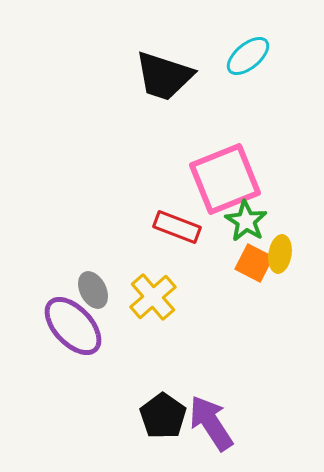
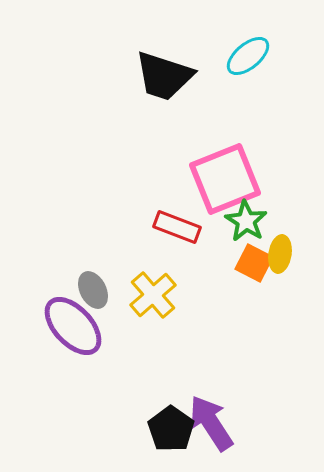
yellow cross: moved 2 px up
black pentagon: moved 8 px right, 13 px down
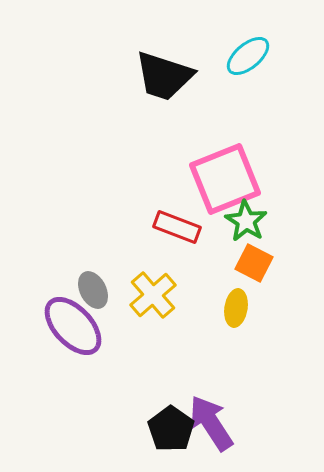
yellow ellipse: moved 44 px left, 54 px down
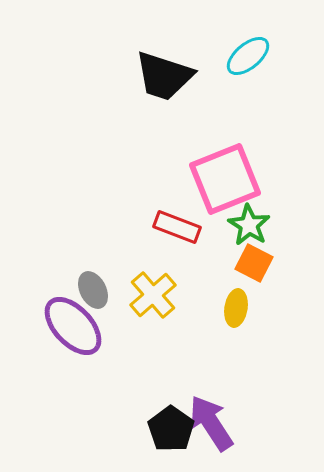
green star: moved 3 px right, 4 px down
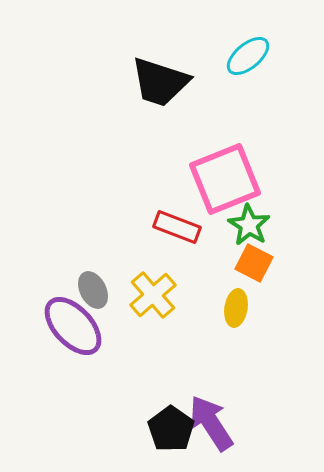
black trapezoid: moved 4 px left, 6 px down
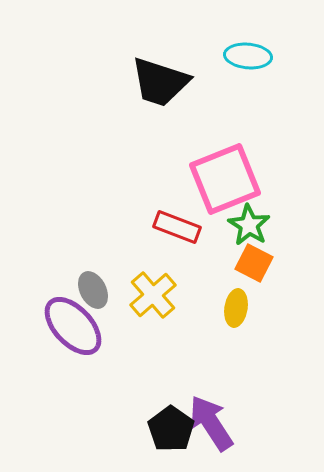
cyan ellipse: rotated 45 degrees clockwise
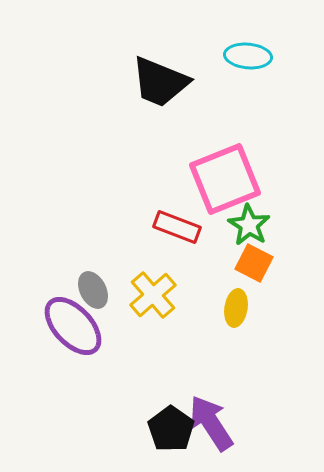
black trapezoid: rotated 4 degrees clockwise
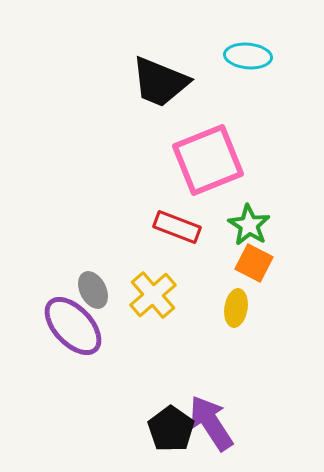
pink square: moved 17 px left, 19 px up
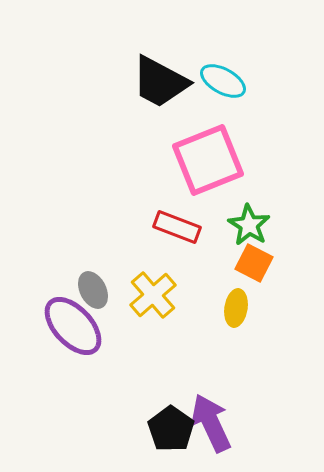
cyan ellipse: moved 25 px left, 25 px down; rotated 24 degrees clockwise
black trapezoid: rotated 6 degrees clockwise
purple arrow: rotated 8 degrees clockwise
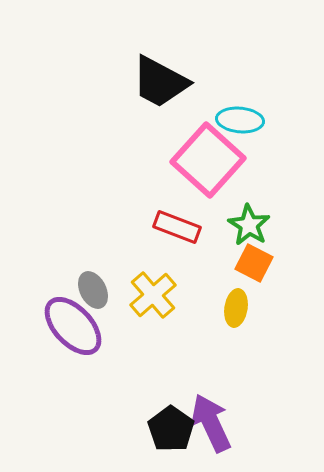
cyan ellipse: moved 17 px right, 39 px down; rotated 24 degrees counterclockwise
pink square: rotated 26 degrees counterclockwise
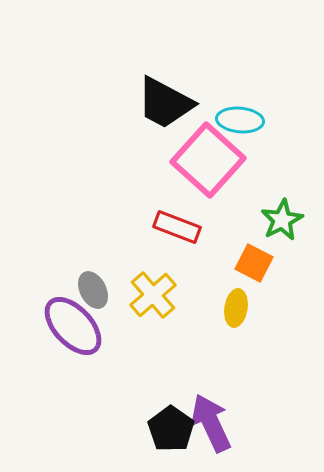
black trapezoid: moved 5 px right, 21 px down
green star: moved 33 px right, 5 px up; rotated 12 degrees clockwise
